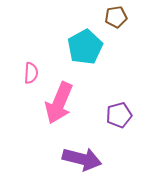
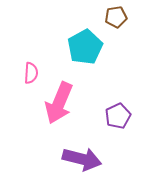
purple pentagon: moved 1 px left, 1 px down; rotated 10 degrees counterclockwise
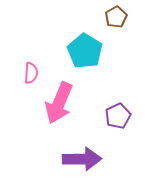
brown pentagon: rotated 20 degrees counterclockwise
cyan pentagon: moved 4 px down; rotated 12 degrees counterclockwise
purple arrow: rotated 15 degrees counterclockwise
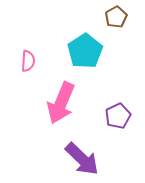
cyan pentagon: rotated 8 degrees clockwise
pink semicircle: moved 3 px left, 12 px up
pink arrow: moved 2 px right
purple arrow: rotated 45 degrees clockwise
